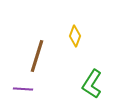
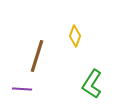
purple line: moved 1 px left
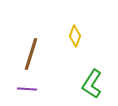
brown line: moved 6 px left, 2 px up
purple line: moved 5 px right
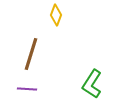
yellow diamond: moved 19 px left, 21 px up
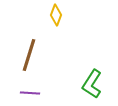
brown line: moved 2 px left, 1 px down
purple line: moved 3 px right, 4 px down
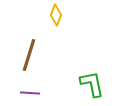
green L-shape: rotated 136 degrees clockwise
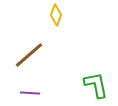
brown line: rotated 32 degrees clockwise
green L-shape: moved 4 px right, 1 px down
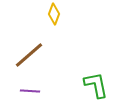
yellow diamond: moved 2 px left, 1 px up
purple line: moved 2 px up
